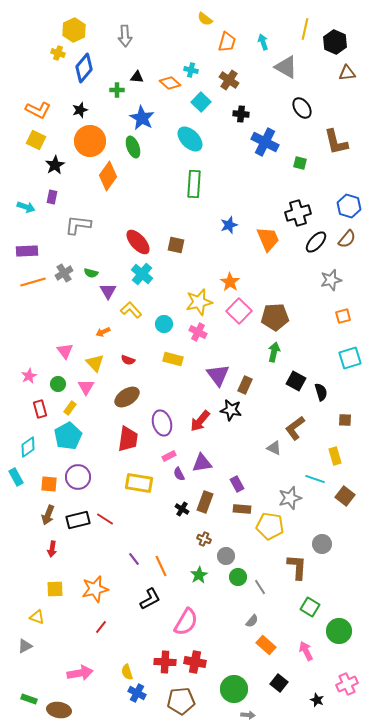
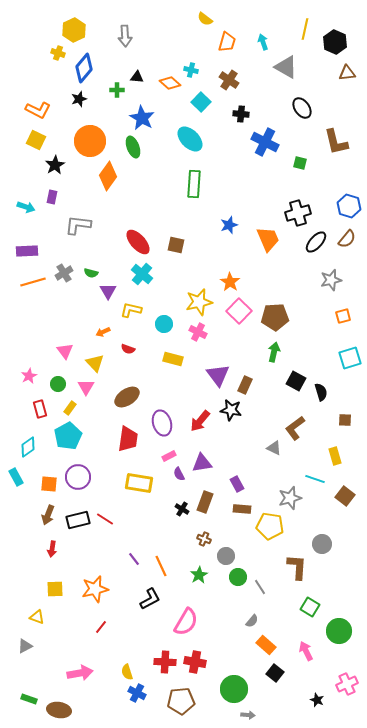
black star at (80, 110): moved 1 px left, 11 px up
yellow L-shape at (131, 310): rotated 35 degrees counterclockwise
red semicircle at (128, 360): moved 11 px up
black square at (279, 683): moved 4 px left, 10 px up
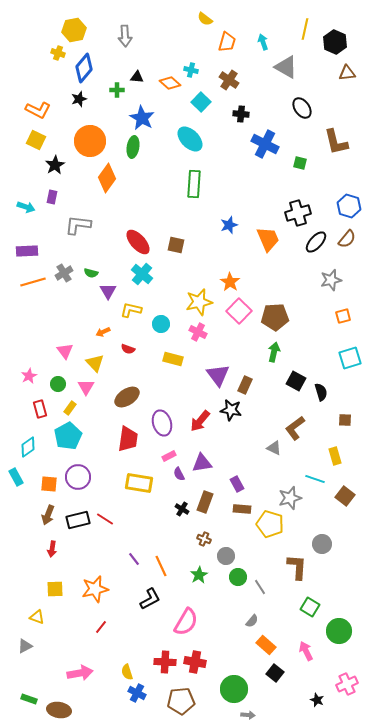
yellow hexagon at (74, 30): rotated 15 degrees clockwise
blue cross at (265, 142): moved 2 px down
green ellipse at (133, 147): rotated 30 degrees clockwise
orange diamond at (108, 176): moved 1 px left, 2 px down
cyan circle at (164, 324): moved 3 px left
yellow pentagon at (270, 526): moved 2 px up; rotated 8 degrees clockwise
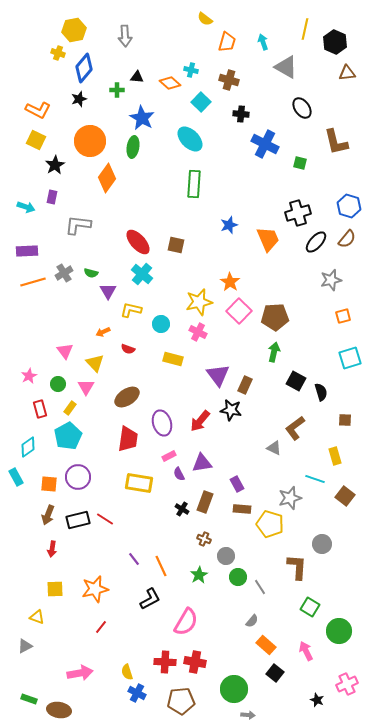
brown cross at (229, 80): rotated 18 degrees counterclockwise
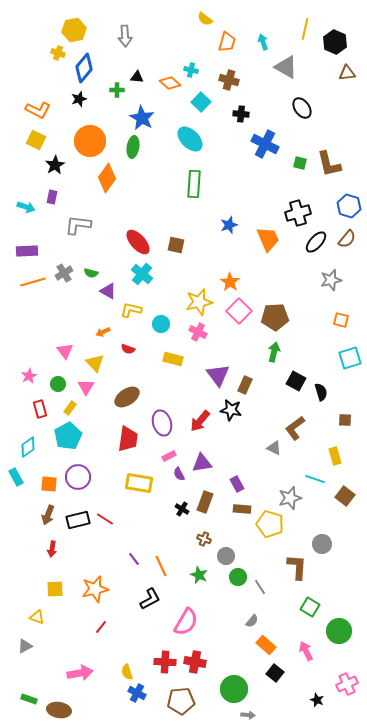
brown L-shape at (336, 142): moved 7 px left, 22 px down
purple triangle at (108, 291): rotated 30 degrees counterclockwise
orange square at (343, 316): moved 2 px left, 4 px down; rotated 28 degrees clockwise
green star at (199, 575): rotated 18 degrees counterclockwise
